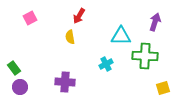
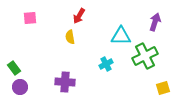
pink square: rotated 24 degrees clockwise
green cross: rotated 30 degrees counterclockwise
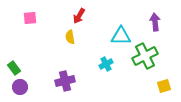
purple arrow: rotated 24 degrees counterclockwise
purple cross: moved 1 px up; rotated 18 degrees counterclockwise
yellow square: moved 1 px right, 2 px up
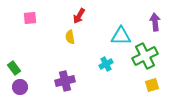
yellow square: moved 12 px left, 1 px up
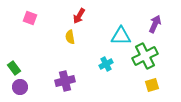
pink square: rotated 24 degrees clockwise
purple arrow: moved 2 px down; rotated 30 degrees clockwise
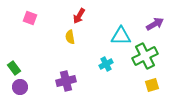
purple arrow: rotated 36 degrees clockwise
purple cross: moved 1 px right
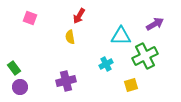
yellow square: moved 21 px left
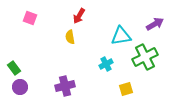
cyan triangle: rotated 10 degrees counterclockwise
green cross: moved 1 px down
purple cross: moved 1 px left, 5 px down
yellow square: moved 5 px left, 4 px down
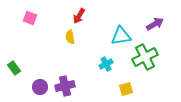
purple circle: moved 20 px right
